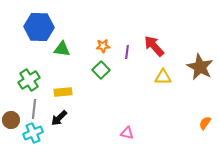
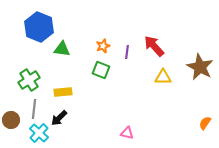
blue hexagon: rotated 20 degrees clockwise
orange star: rotated 16 degrees counterclockwise
green square: rotated 24 degrees counterclockwise
cyan cross: moved 6 px right; rotated 24 degrees counterclockwise
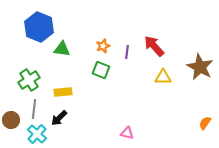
cyan cross: moved 2 px left, 1 px down
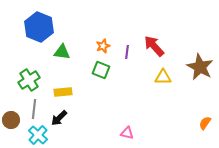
green triangle: moved 3 px down
cyan cross: moved 1 px right, 1 px down
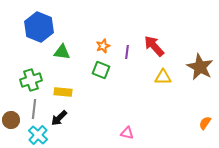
green cross: moved 2 px right; rotated 15 degrees clockwise
yellow rectangle: rotated 12 degrees clockwise
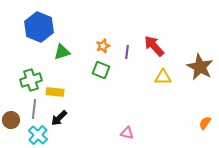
green triangle: rotated 24 degrees counterclockwise
yellow rectangle: moved 8 px left
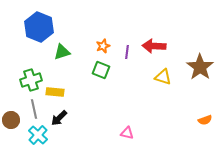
red arrow: rotated 45 degrees counterclockwise
brown star: rotated 8 degrees clockwise
yellow triangle: rotated 18 degrees clockwise
gray line: rotated 18 degrees counterclockwise
orange semicircle: moved 3 px up; rotated 144 degrees counterclockwise
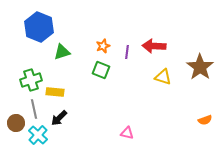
brown circle: moved 5 px right, 3 px down
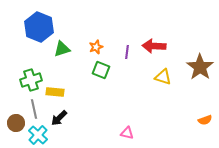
orange star: moved 7 px left, 1 px down
green triangle: moved 3 px up
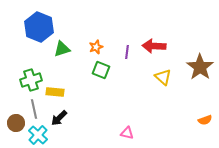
yellow triangle: rotated 24 degrees clockwise
